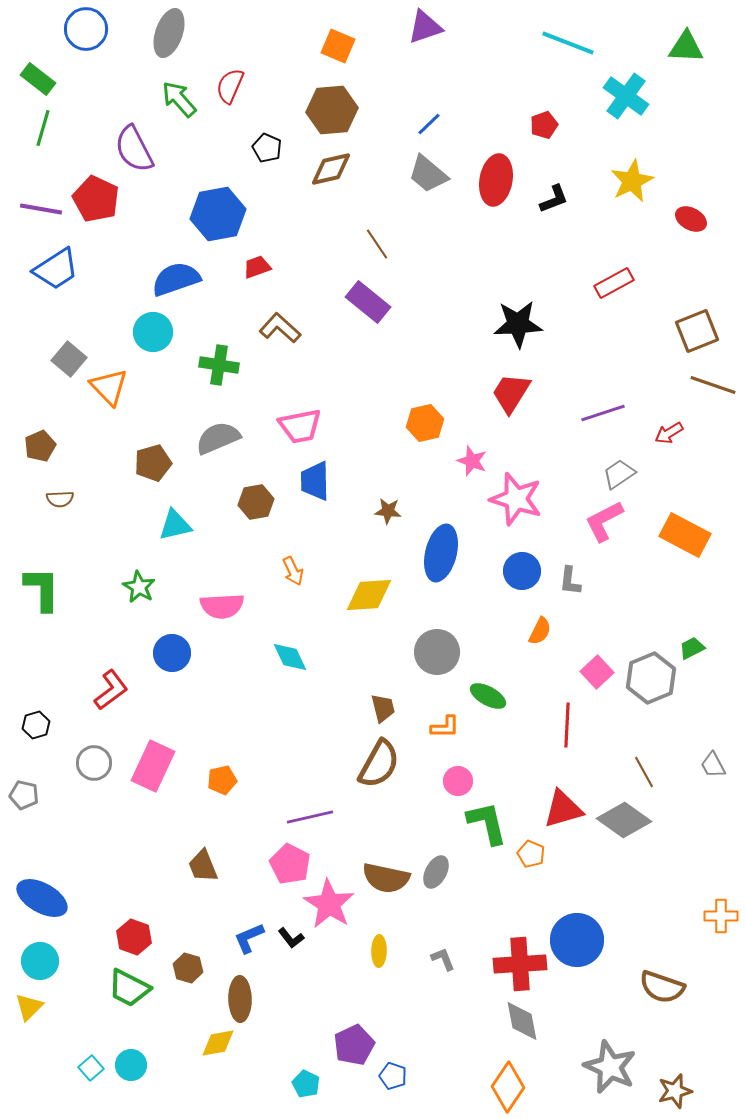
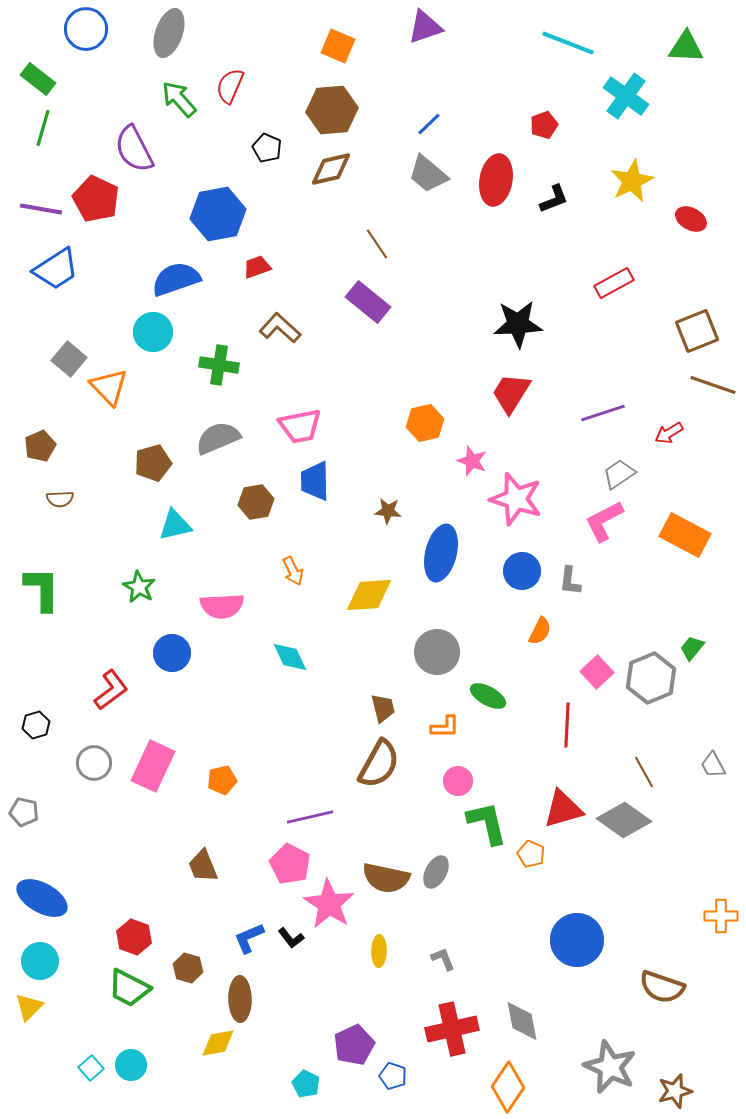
green trapezoid at (692, 648): rotated 24 degrees counterclockwise
gray pentagon at (24, 795): moved 17 px down
red cross at (520, 964): moved 68 px left, 65 px down; rotated 9 degrees counterclockwise
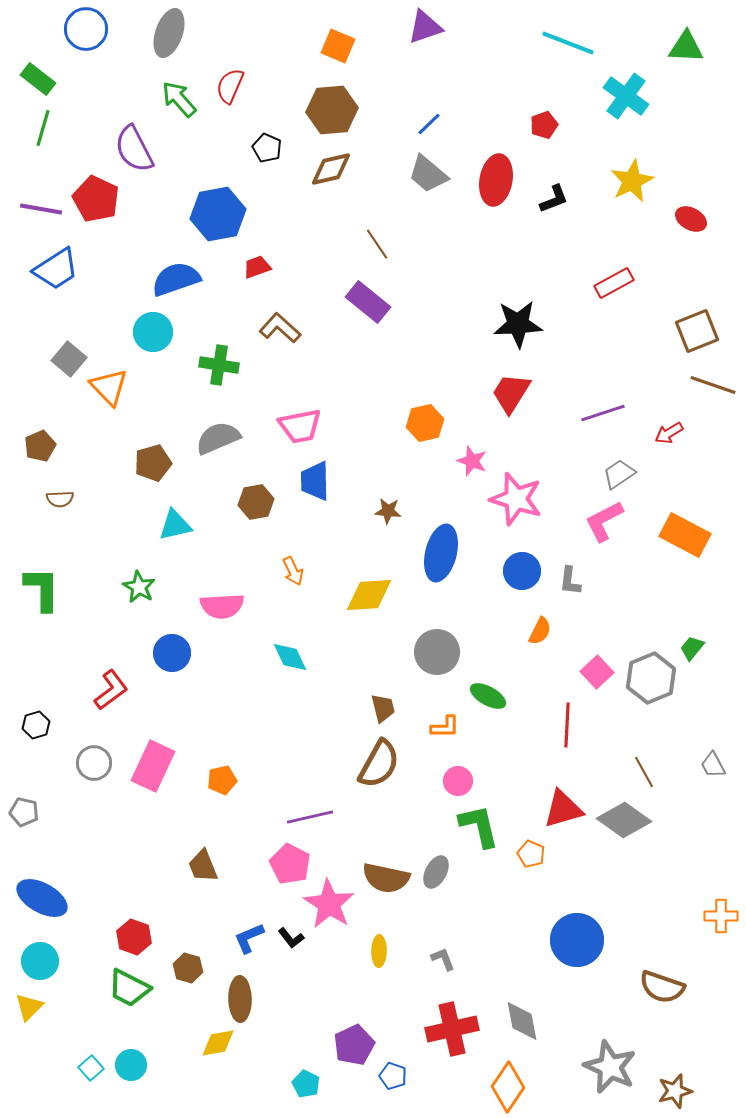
green L-shape at (487, 823): moved 8 px left, 3 px down
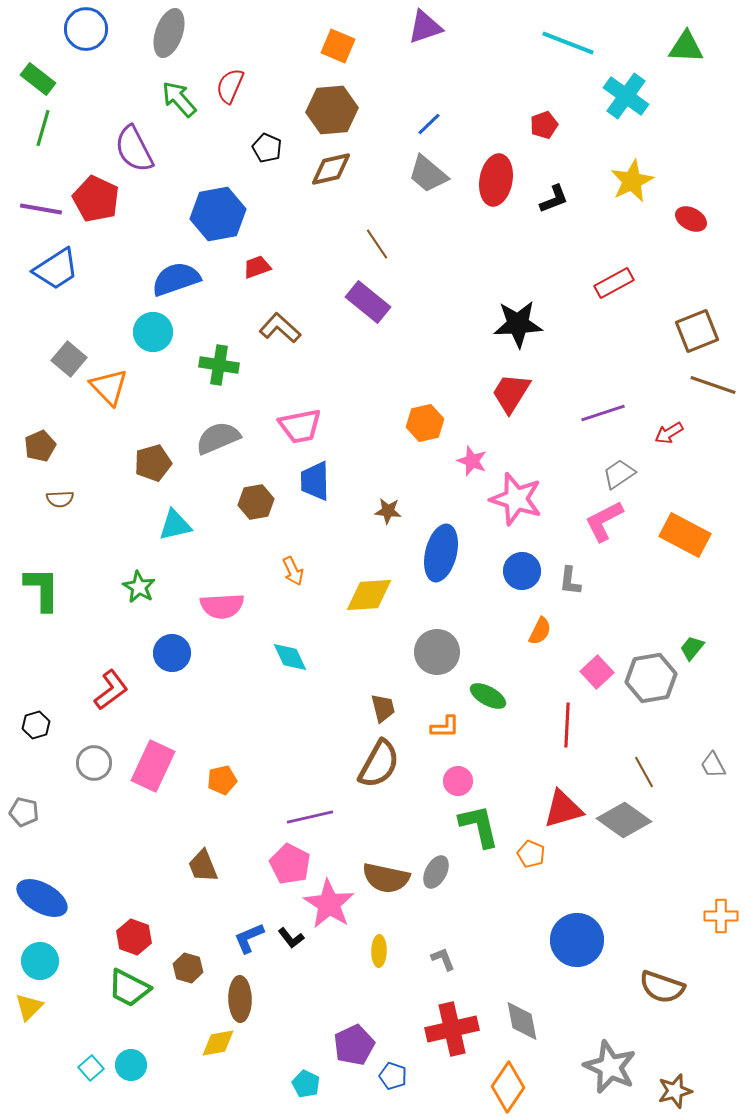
gray hexagon at (651, 678): rotated 12 degrees clockwise
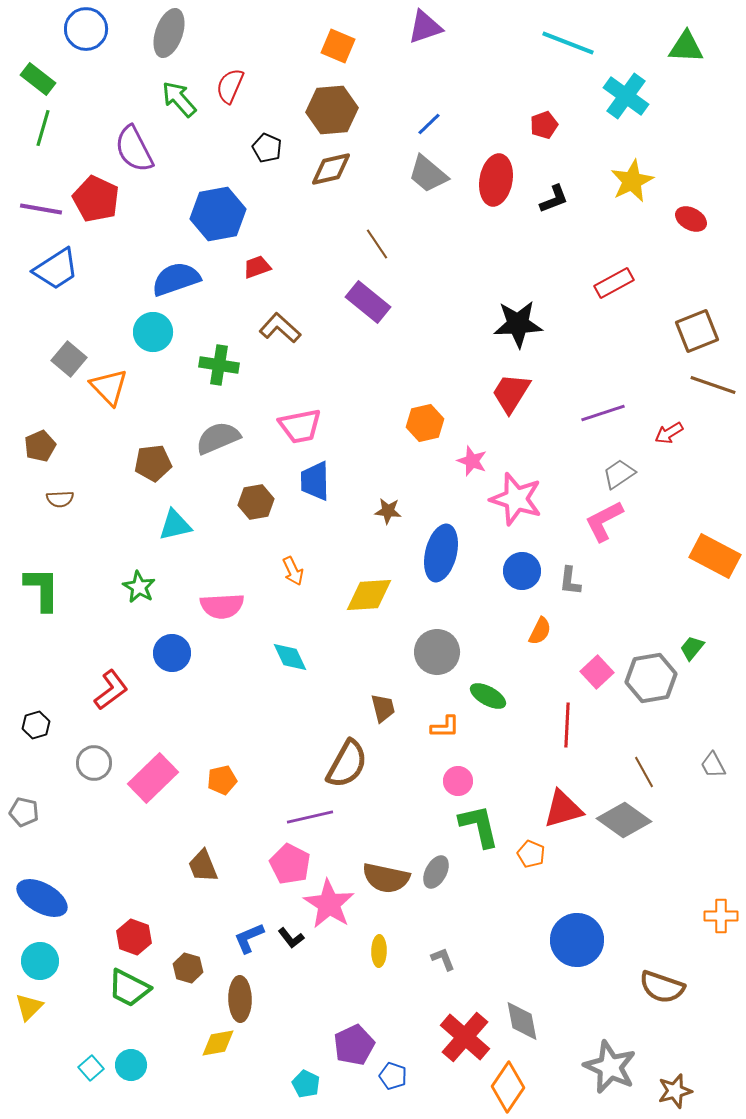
brown pentagon at (153, 463): rotated 9 degrees clockwise
orange rectangle at (685, 535): moved 30 px right, 21 px down
brown semicircle at (379, 764): moved 32 px left
pink rectangle at (153, 766): moved 12 px down; rotated 21 degrees clockwise
red cross at (452, 1029): moved 13 px right, 8 px down; rotated 36 degrees counterclockwise
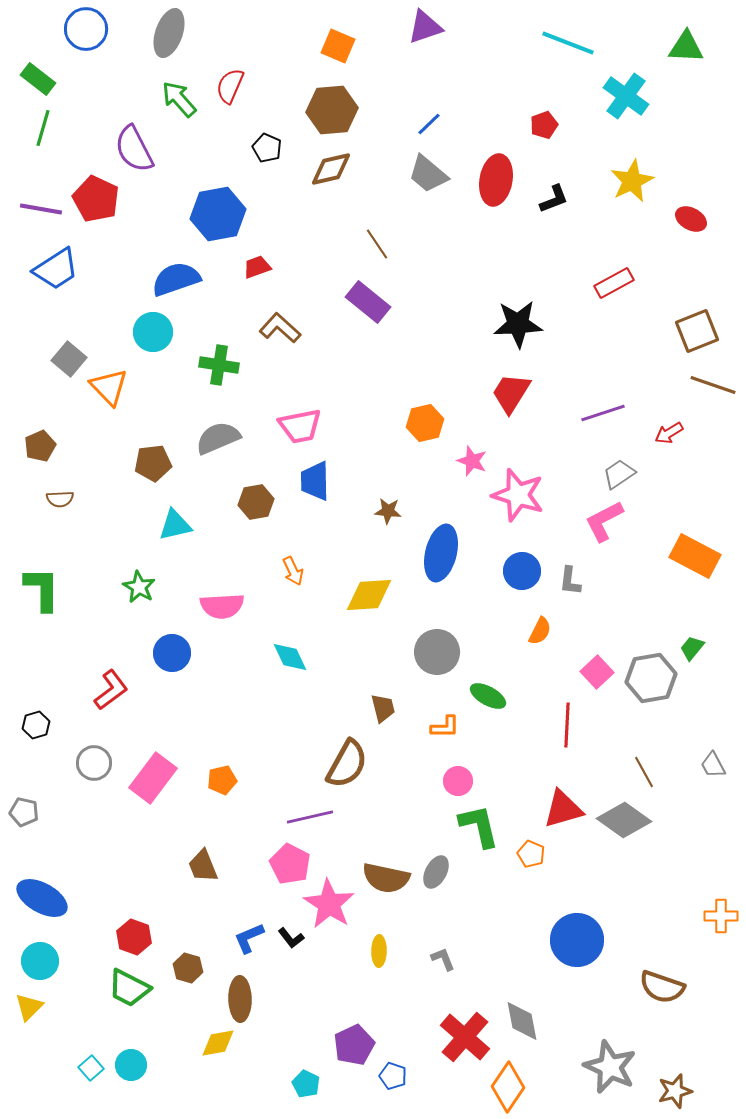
pink star at (516, 499): moved 2 px right, 4 px up
orange rectangle at (715, 556): moved 20 px left
pink rectangle at (153, 778): rotated 9 degrees counterclockwise
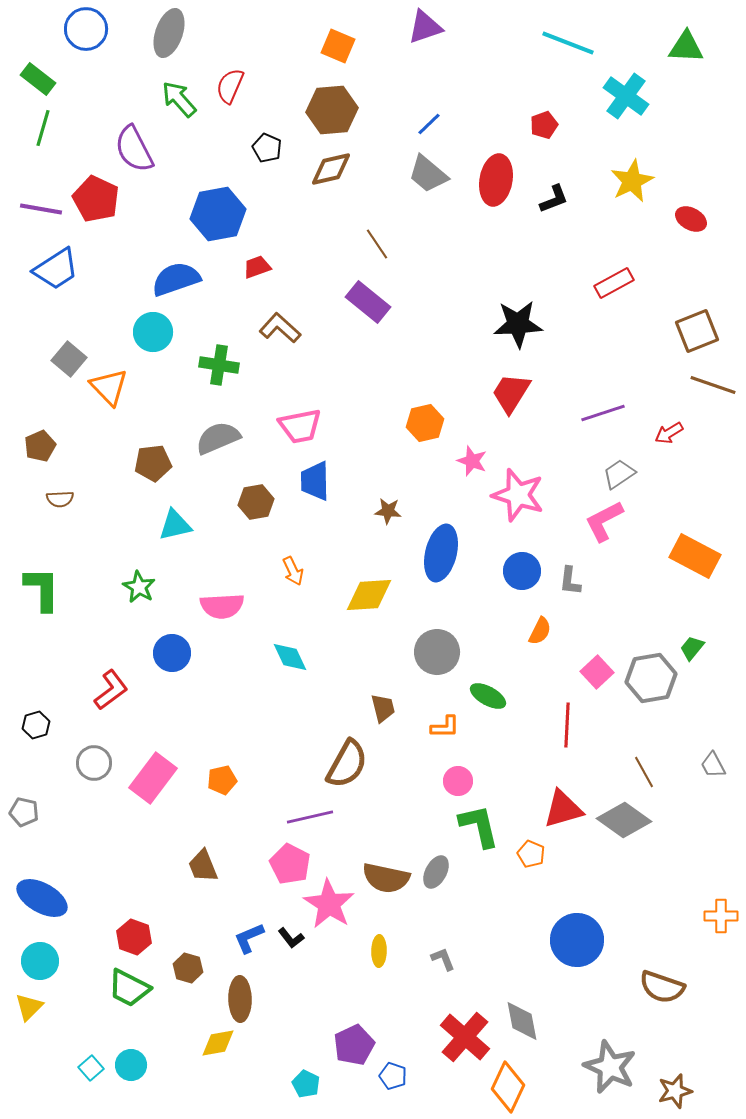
orange diamond at (508, 1087): rotated 9 degrees counterclockwise
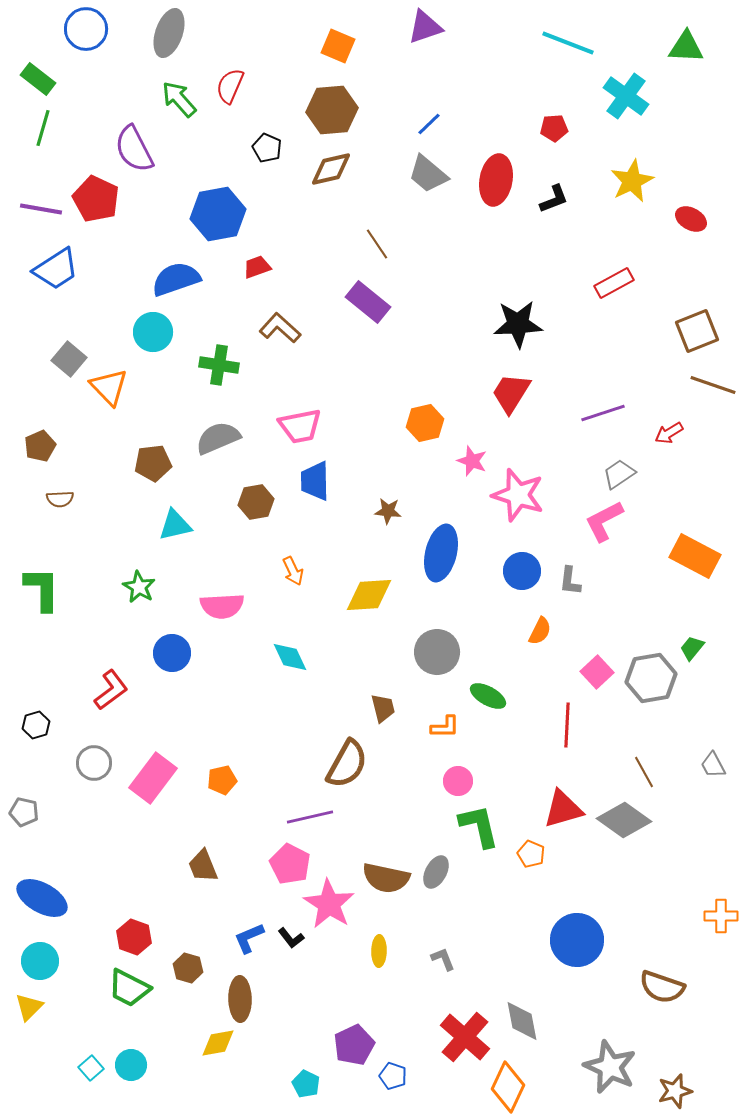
red pentagon at (544, 125): moved 10 px right, 3 px down; rotated 16 degrees clockwise
